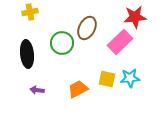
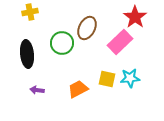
red star: rotated 30 degrees counterclockwise
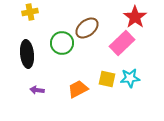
brown ellipse: rotated 25 degrees clockwise
pink rectangle: moved 2 px right, 1 px down
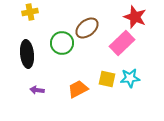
red star: rotated 15 degrees counterclockwise
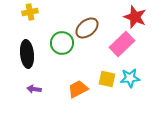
pink rectangle: moved 1 px down
purple arrow: moved 3 px left, 1 px up
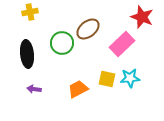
red star: moved 7 px right
brown ellipse: moved 1 px right, 1 px down
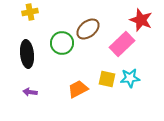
red star: moved 1 px left, 3 px down
purple arrow: moved 4 px left, 3 px down
